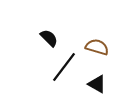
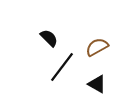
brown semicircle: rotated 45 degrees counterclockwise
black line: moved 2 px left
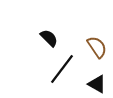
brown semicircle: rotated 85 degrees clockwise
black line: moved 2 px down
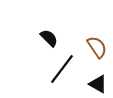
black triangle: moved 1 px right
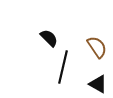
black line: moved 1 px right, 2 px up; rotated 24 degrees counterclockwise
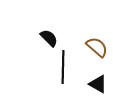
brown semicircle: rotated 15 degrees counterclockwise
black line: rotated 12 degrees counterclockwise
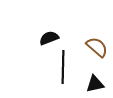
black semicircle: rotated 66 degrees counterclockwise
black triangle: moved 3 px left; rotated 42 degrees counterclockwise
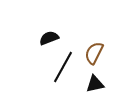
brown semicircle: moved 3 px left, 6 px down; rotated 105 degrees counterclockwise
black line: rotated 28 degrees clockwise
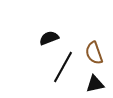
brown semicircle: rotated 45 degrees counterclockwise
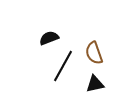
black line: moved 1 px up
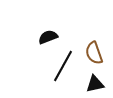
black semicircle: moved 1 px left, 1 px up
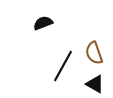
black semicircle: moved 5 px left, 14 px up
black triangle: rotated 42 degrees clockwise
